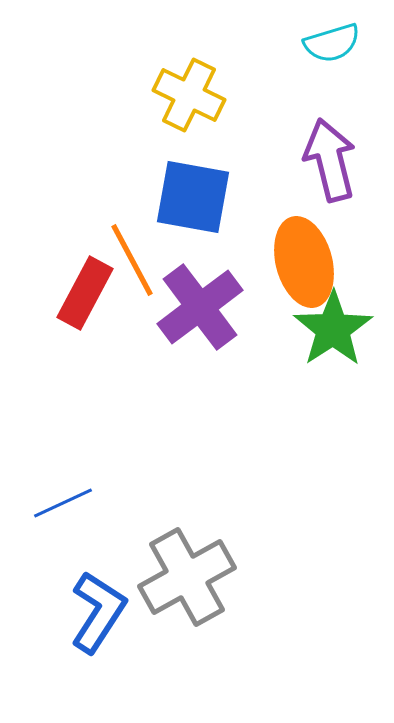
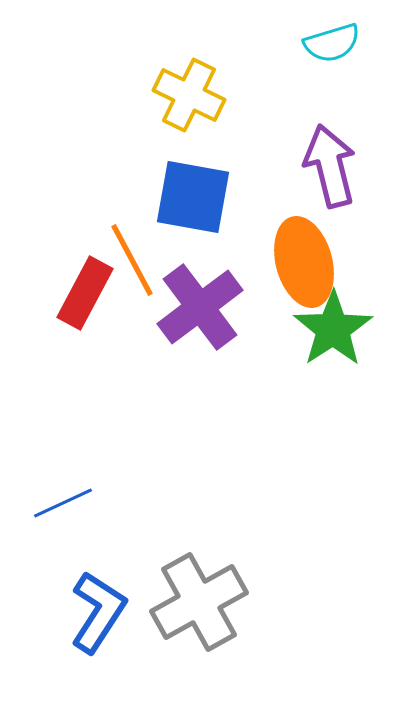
purple arrow: moved 6 px down
gray cross: moved 12 px right, 25 px down
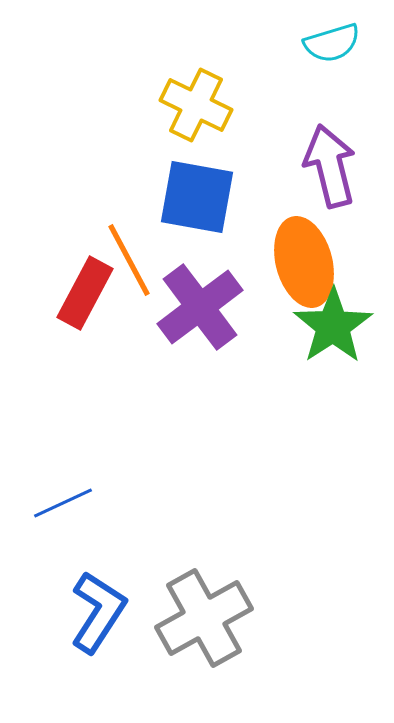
yellow cross: moved 7 px right, 10 px down
blue square: moved 4 px right
orange line: moved 3 px left
green star: moved 3 px up
gray cross: moved 5 px right, 16 px down
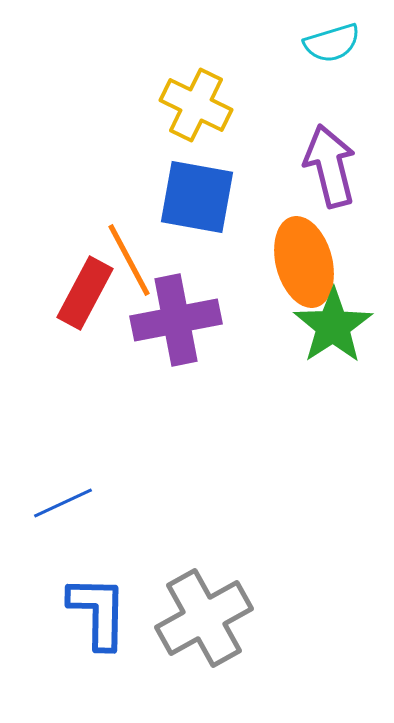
purple cross: moved 24 px left, 13 px down; rotated 26 degrees clockwise
blue L-shape: rotated 32 degrees counterclockwise
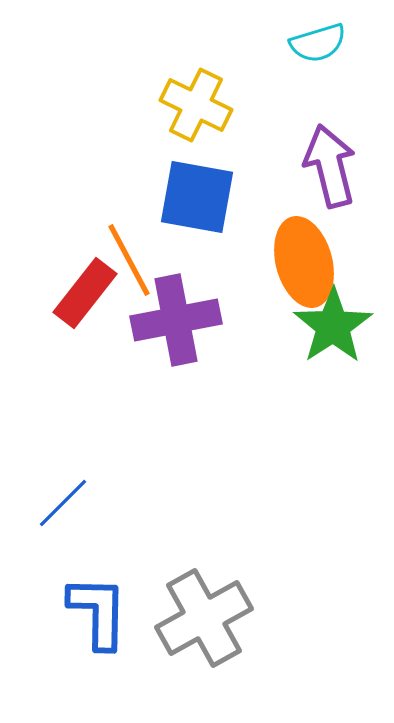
cyan semicircle: moved 14 px left
red rectangle: rotated 10 degrees clockwise
blue line: rotated 20 degrees counterclockwise
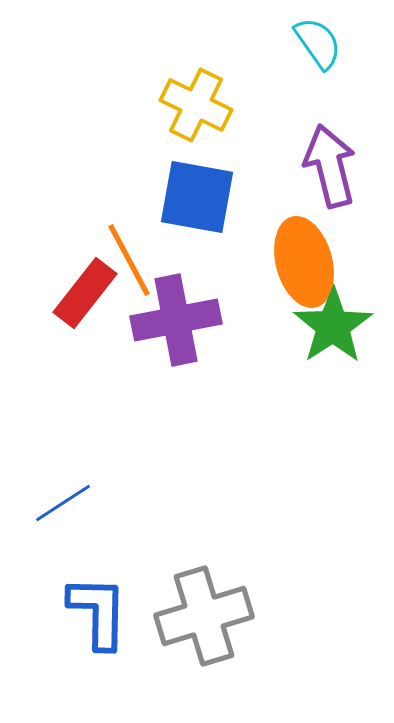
cyan semicircle: rotated 108 degrees counterclockwise
blue line: rotated 12 degrees clockwise
gray cross: moved 2 px up; rotated 12 degrees clockwise
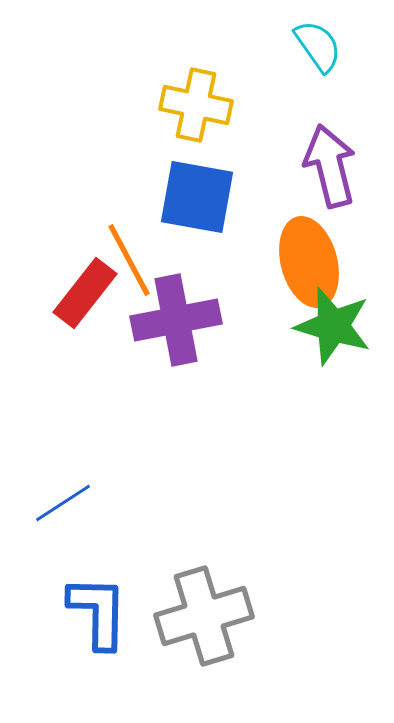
cyan semicircle: moved 3 px down
yellow cross: rotated 14 degrees counterclockwise
orange ellipse: moved 5 px right
green star: rotated 22 degrees counterclockwise
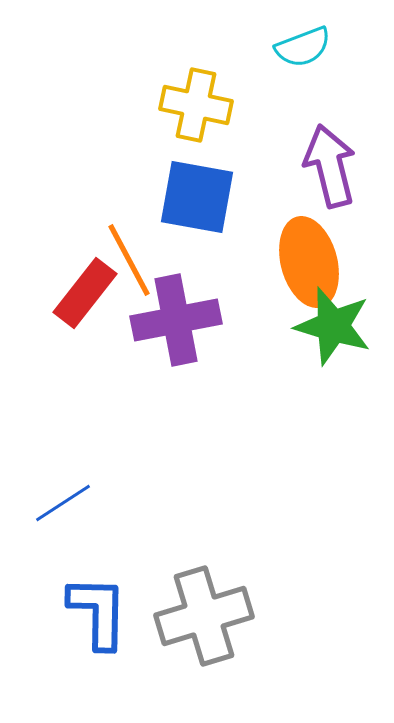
cyan semicircle: moved 15 px left, 1 px down; rotated 104 degrees clockwise
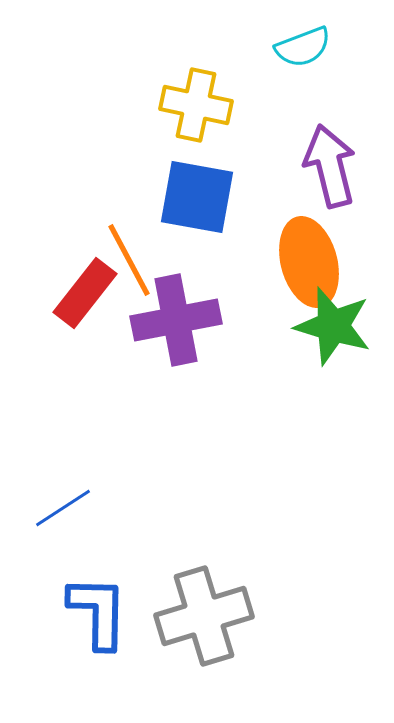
blue line: moved 5 px down
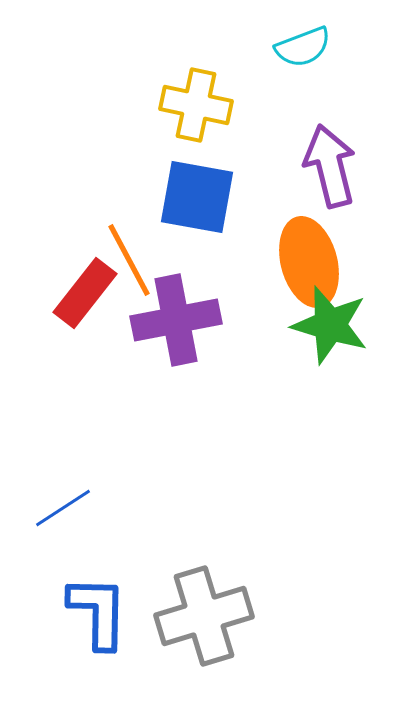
green star: moved 3 px left, 1 px up
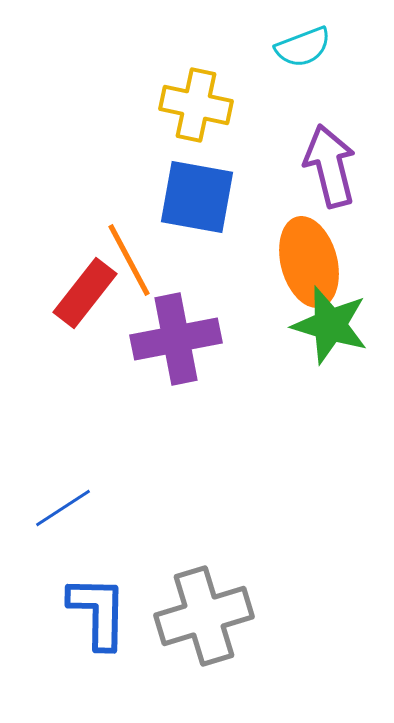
purple cross: moved 19 px down
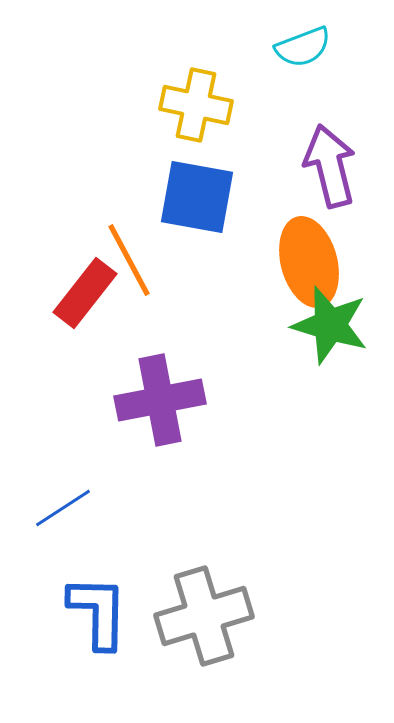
purple cross: moved 16 px left, 61 px down
